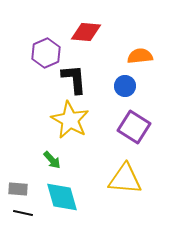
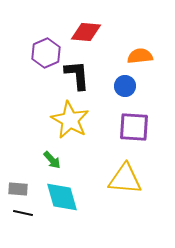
black L-shape: moved 3 px right, 4 px up
purple square: rotated 28 degrees counterclockwise
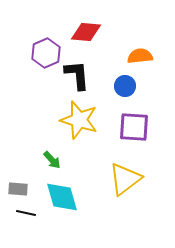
yellow star: moved 9 px right; rotated 12 degrees counterclockwise
yellow triangle: rotated 42 degrees counterclockwise
black line: moved 3 px right
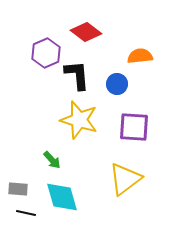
red diamond: rotated 32 degrees clockwise
blue circle: moved 8 px left, 2 px up
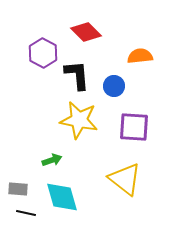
red diamond: rotated 8 degrees clockwise
purple hexagon: moved 3 px left; rotated 8 degrees counterclockwise
blue circle: moved 3 px left, 2 px down
yellow star: rotated 6 degrees counterclockwise
green arrow: rotated 66 degrees counterclockwise
yellow triangle: rotated 45 degrees counterclockwise
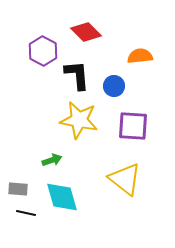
purple hexagon: moved 2 px up
purple square: moved 1 px left, 1 px up
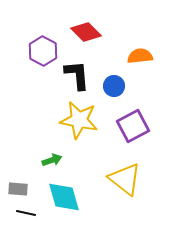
purple square: rotated 32 degrees counterclockwise
cyan diamond: moved 2 px right
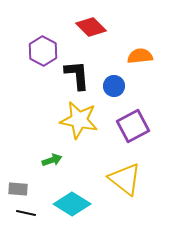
red diamond: moved 5 px right, 5 px up
cyan diamond: moved 8 px right, 7 px down; rotated 42 degrees counterclockwise
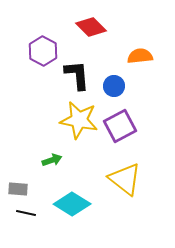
purple square: moved 13 px left
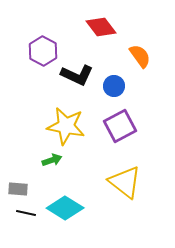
red diamond: moved 10 px right; rotated 8 degrees clockwise
orange semicircle: rotated 60 degrees clockwise
black L-shape: rotated 120 degrees clockwise
yellow star: moved 13 px left, 6 px down
yellow triangle: moved 3 px down
cyan diamond: moved 7 px left, 4 px down
